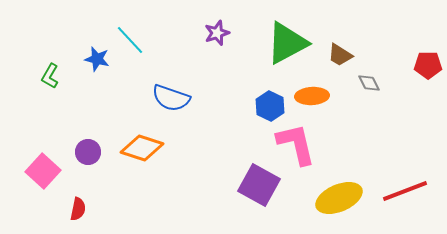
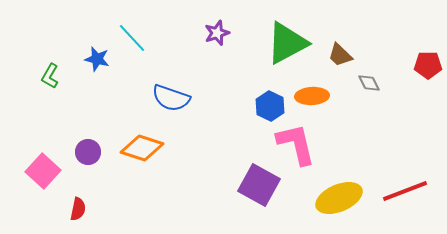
cyan line: moved 2 px right, 2 px up
brown trapezoid: rotated 12 degrees clockwise
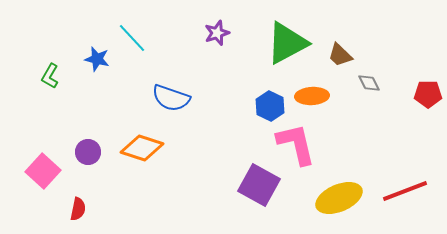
red pentagon: moved 29 px down
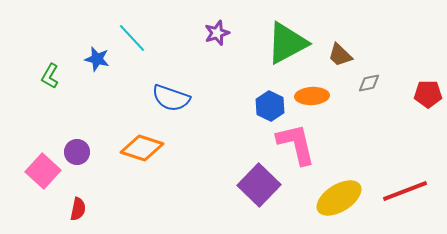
gray diamond: rotated 75 degrees counterclockwise
purple circle: moved 11 px left
purple square: rotated 15 degrees clockwise
yellow ellipse: rotated 9 degrees counterclockwise
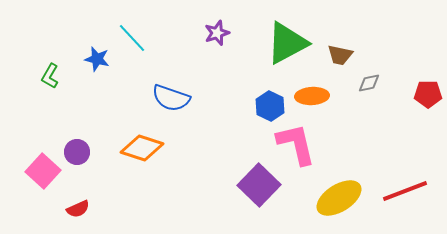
brown trapezoid: rotated 32 degrees counterclockwise
red semicircle: rotated 55 degrees clockwise
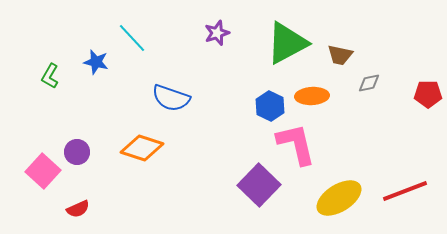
blue star: moved 1 px left, 3 px down
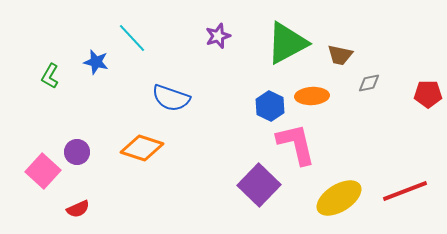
purple star: moved 1 px right, 3 px down
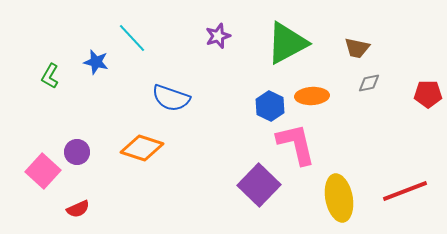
brown trapezoid: moved 17 px right, 7 px up
yellow ellipse: rotated 69 degrees counterclockwise
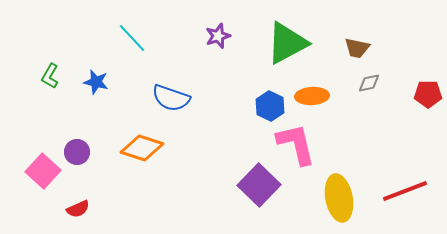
blue star: moved 20 px down
